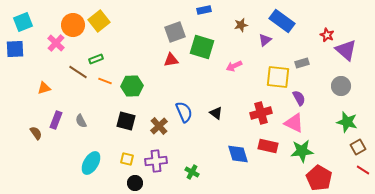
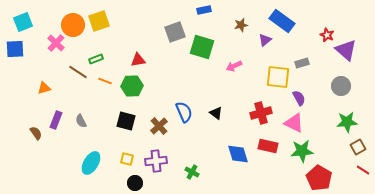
yellow square at (99, 21): rotated 20 degrees clockwise
red triangle at (171, 60): moved 33 px left
green star at (347, 122): rotated 20 degrees counterclockwise
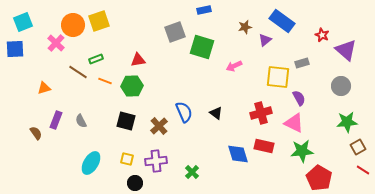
brown star at (241, 25): moved 4 px right, 2 px down
red star at (327, 35): moved 5 px left
red rectangle at (268, 146): moved 4 px left
green cross at (192, 172): rotated 16 degrees clockwise
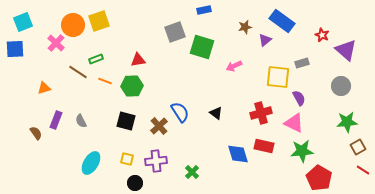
blue semicircle at (184, 112): moved 4 px left; rotated 10 degrees counterclockwise
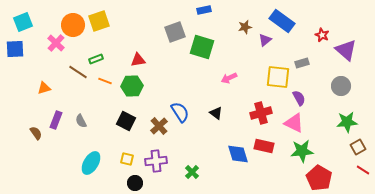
pink arrow at (234, 66): moved 5 px left, 12 px down
black square at (126, 121): rotated 12 degrees clockwise
